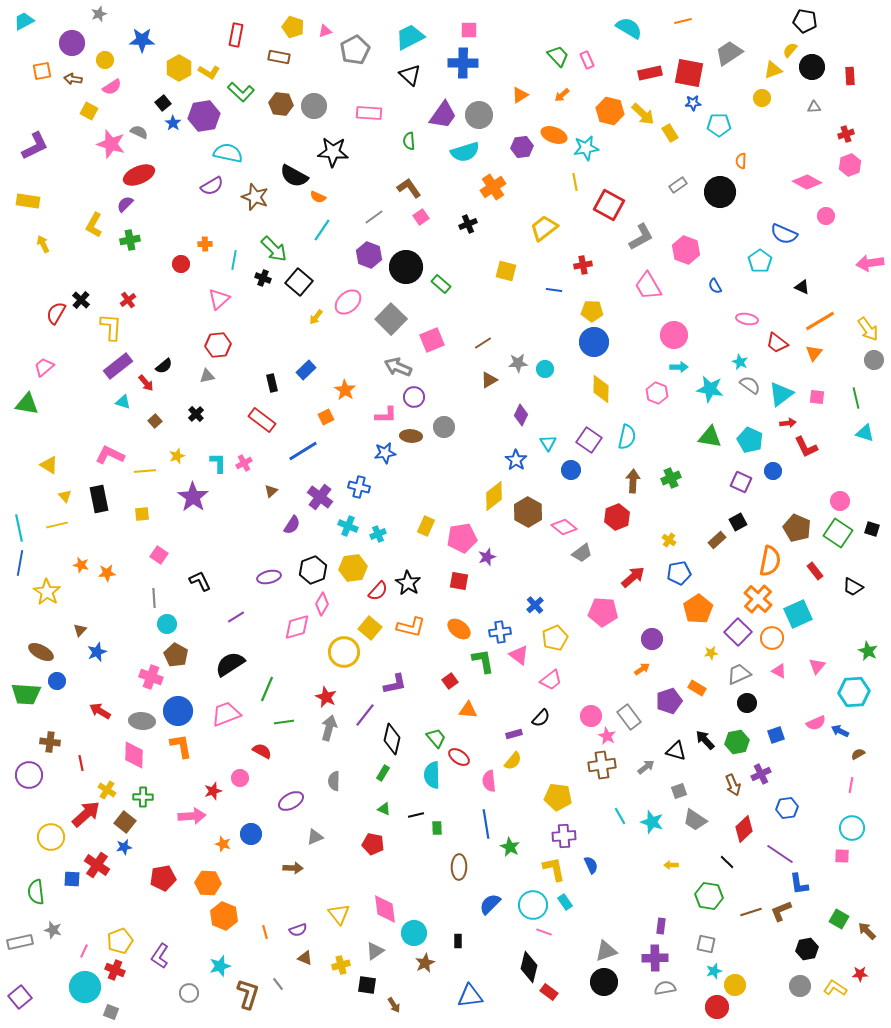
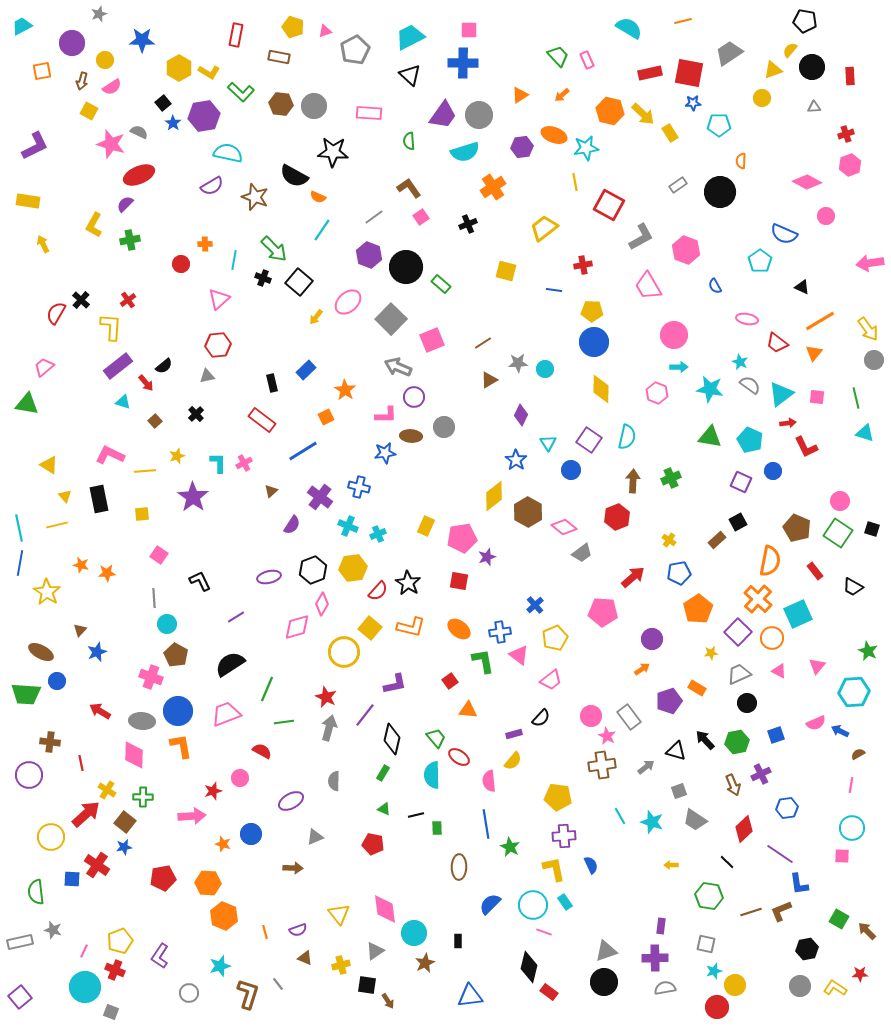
cyan trapezoid at (24, 21): moved 2 px left, 5 px down
brown arrow at (73, 79): moved 9 px right, 2 px down; rotated 84 degrees counterclockwise
brown arrow at (394, 1005): moved 6 px left, 4 px up
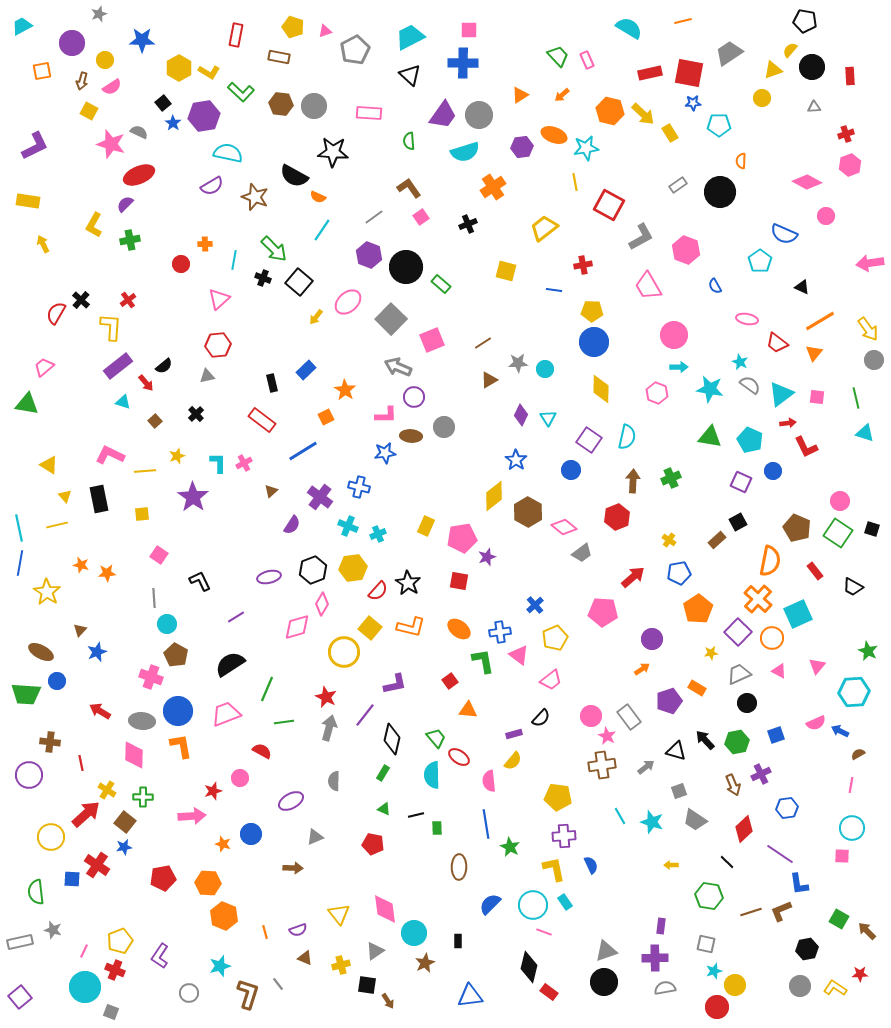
cyan triangle at (548, 443): moved 25 px up
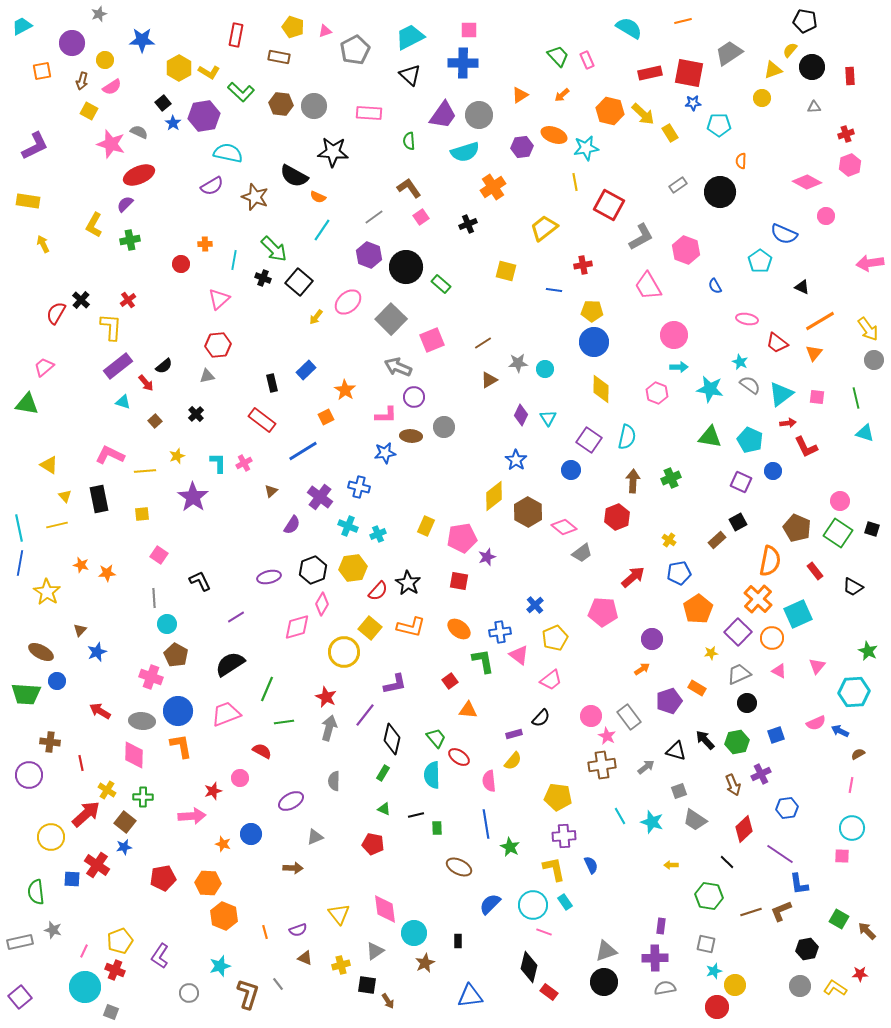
brown ellipse at (459, 867): rotated 65 degrees counterclockwise
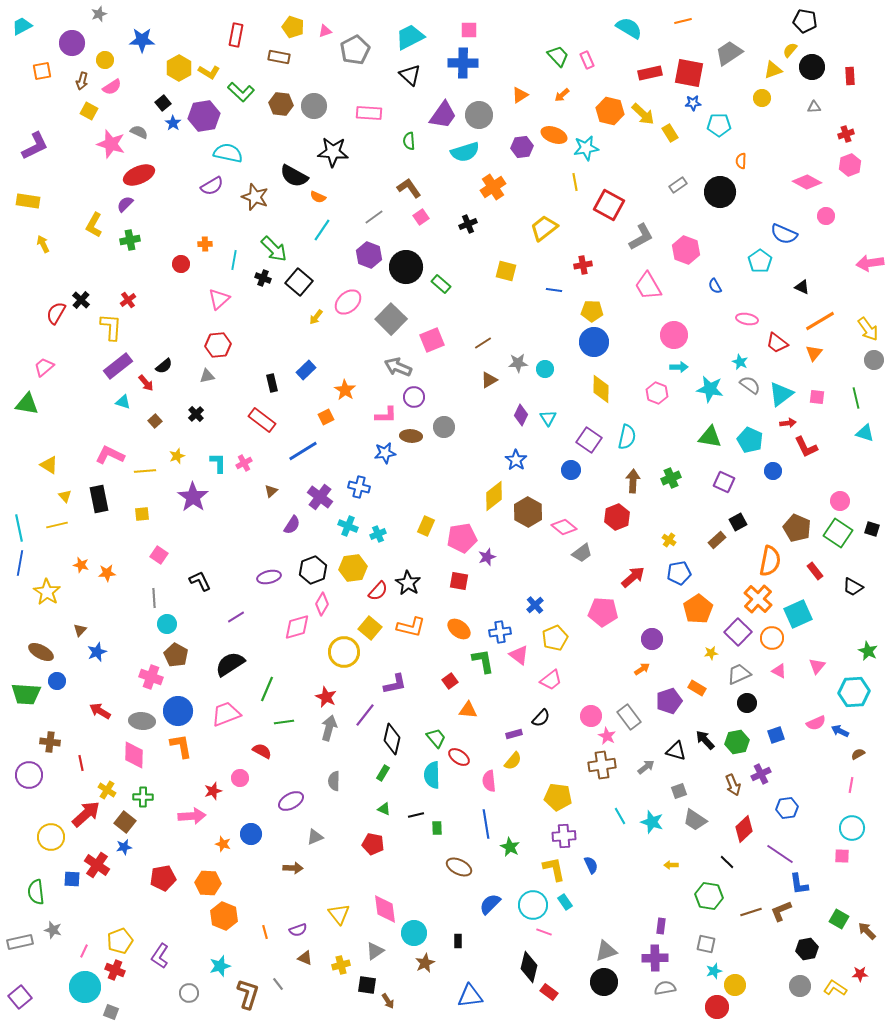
purple square at (741, 482): moved 17 px left
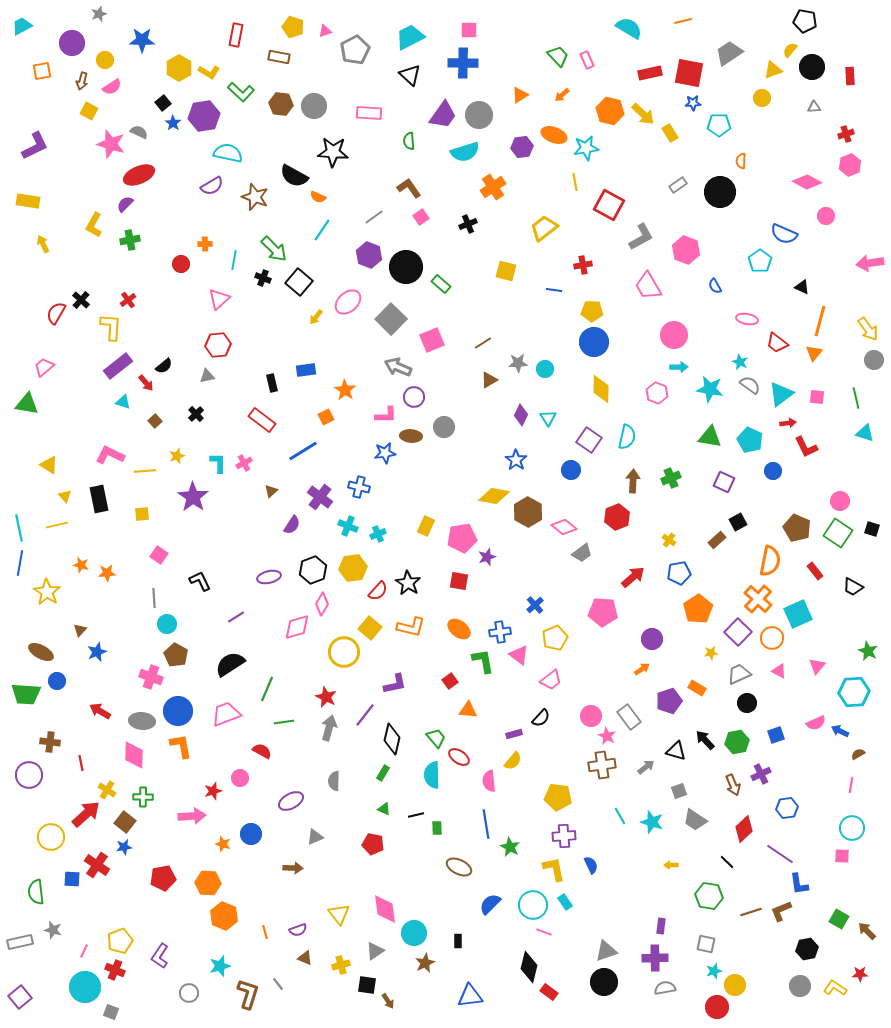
orange line at (820, 321): rotated 44 degrees counterclockwise
blue rectangle at (306, 370): rotated 36 degrees clockwise
yellow diamond at (494, 496): rotated 48 degrees clockwise
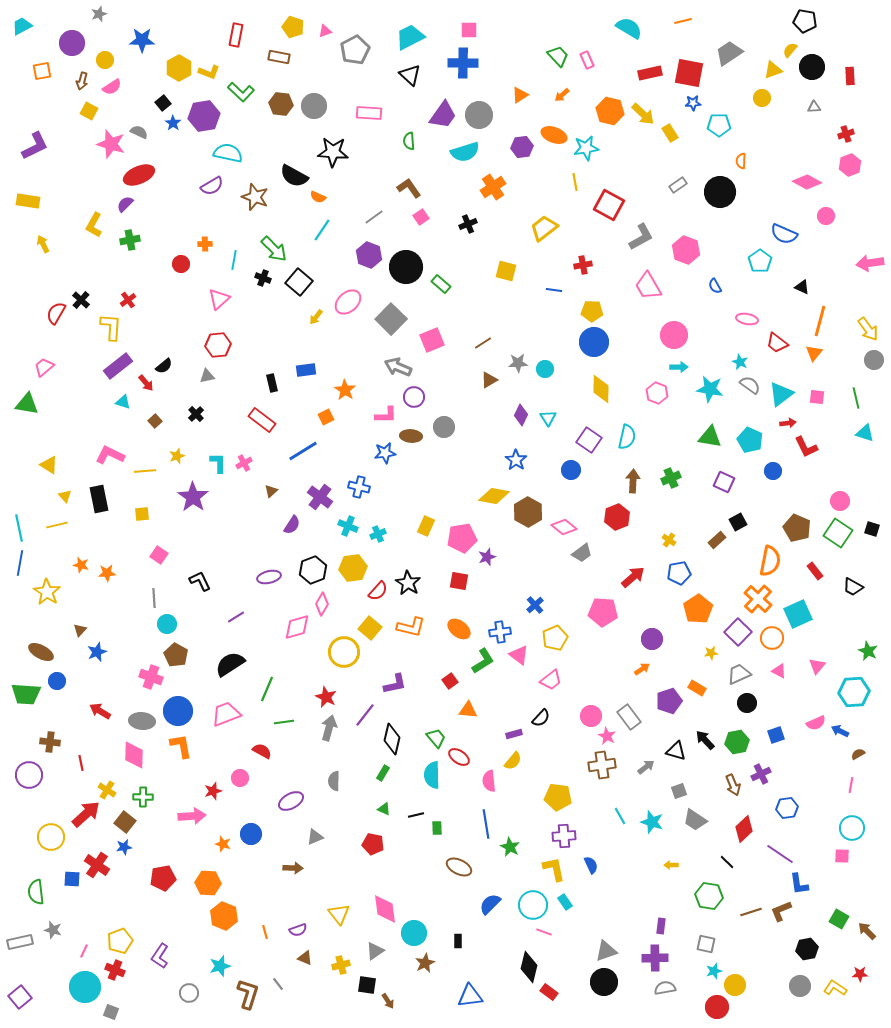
yellow L-shape at (209, 72): rotated 10 degrees counterclockwise
green L-shape at (483, 661): rotated 68 degrees clockwise
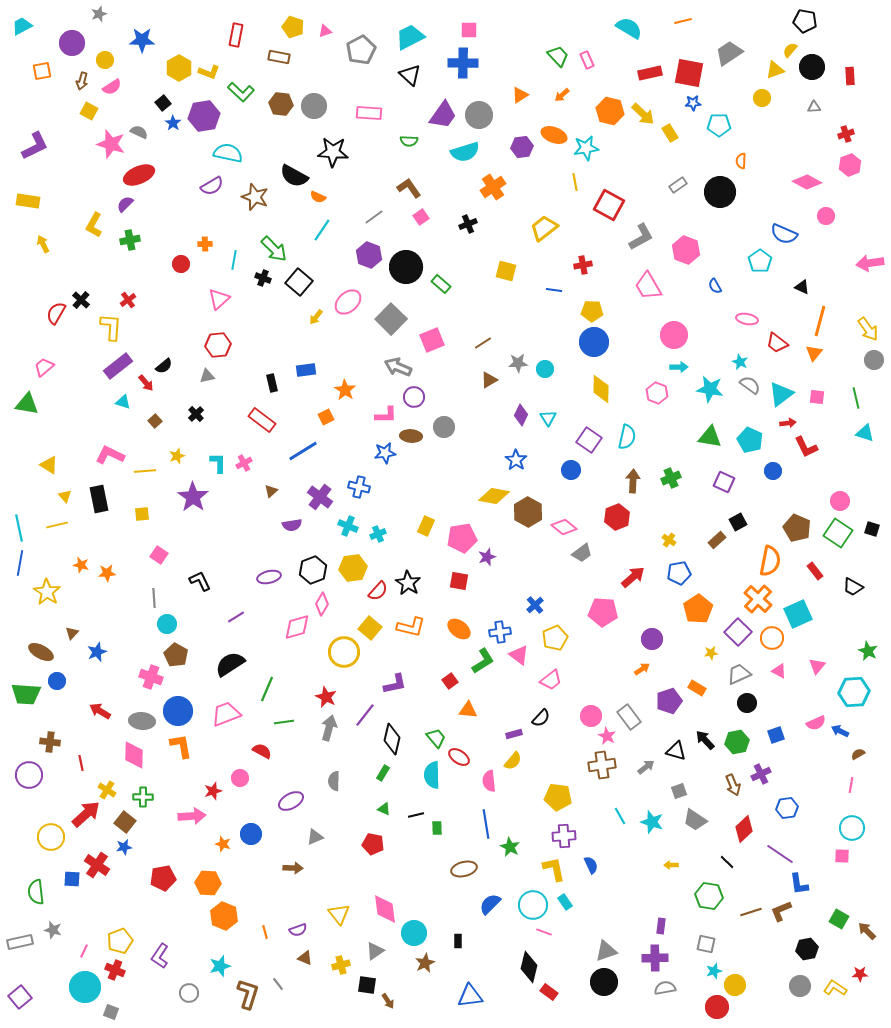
gray pentagon at (355, 50): moved 6 px right
yellow triangle at (773, 70): moved 2 px right
green semicircle at (409, 141): rotated 84 degrees counterclockwise
purple semicircle at (292, 525): rotated 48 degrees clockwise
brown triangle at (80, 630): moved 8 px left, 3 px down
brown ellipse at (459, 867): moved 5 px right, 2 px down; rotated 40 degrees counterclockwise
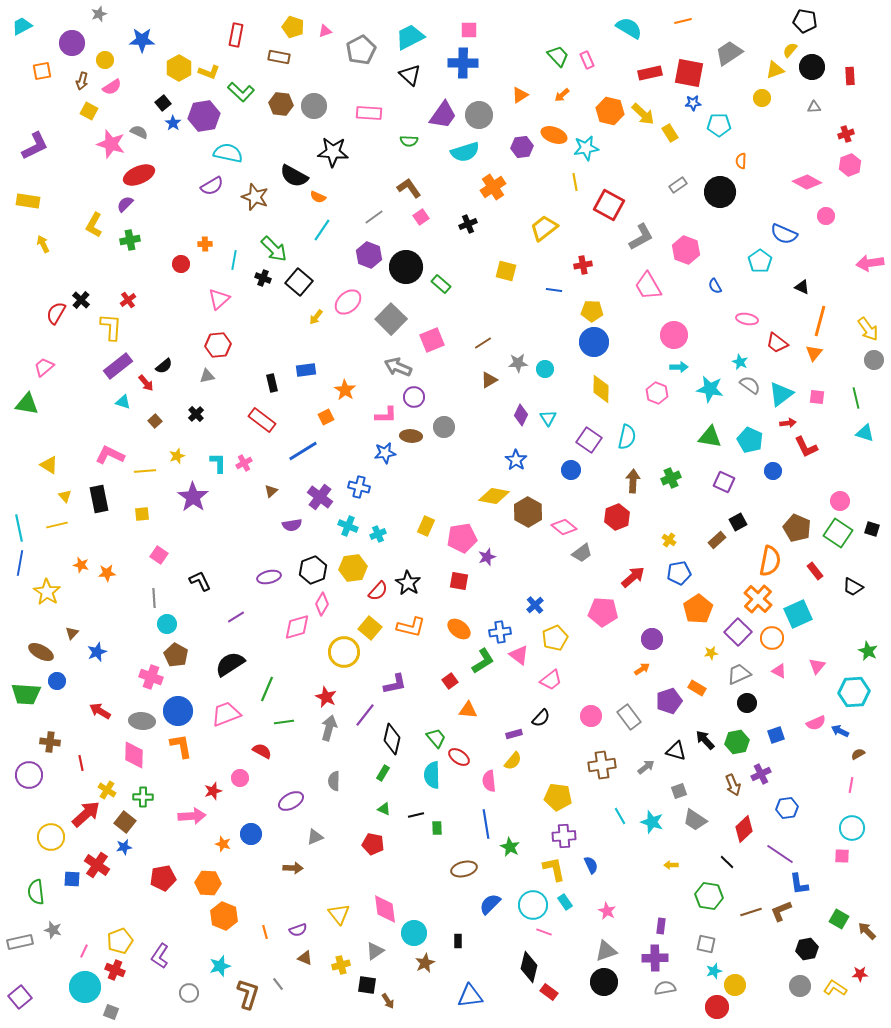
pink star at (607, 736): moved 175 px down
